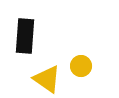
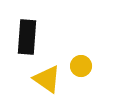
black rectangle: moved 2 px right, 1 px down
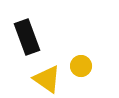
black rectangle: rotated 24 degrees counterclockwise
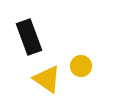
black rectangle: moved 2 px right
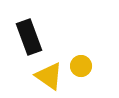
yellow triangle: moved 2 px right, 3 px up
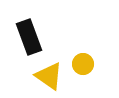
yellow circle: moved 2 px right, 2 px up
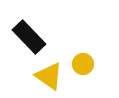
black rectangle: rotated 24 degrees counterclockwise
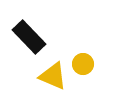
yellow triangle: moved 4 px right; rotated 12 degrees counterclockwise
